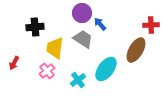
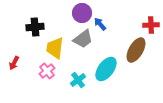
gray trapezoid: rotated 110 degrees clockwise
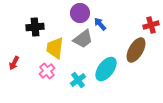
purple circle: moved 2 px left
red cross: rotated 14 degrees counterclockwise
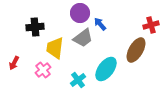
gray trapezoid: moved 1 px up
pink cross: moved 4 px left, 1 px up
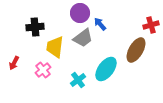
yellow trapezoid: moved 1 px up
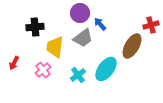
brown ellipse: moved 4 px left, 4 px up
cyan cross: moved 5 px up
